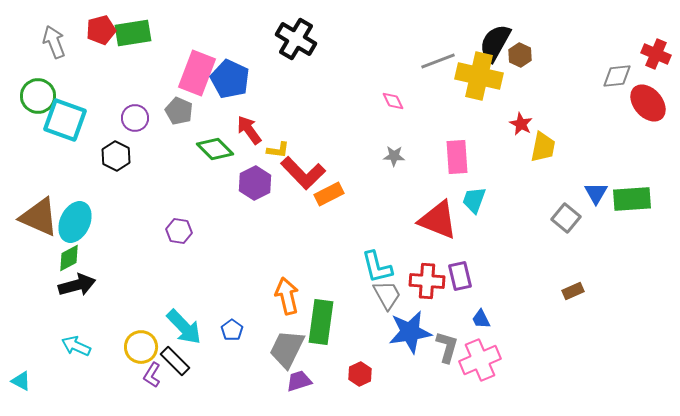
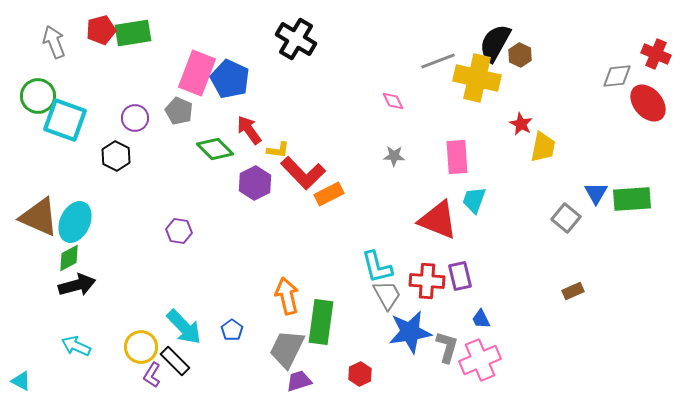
yellow cross at (479, 76): moved 2 px left, 2 px down
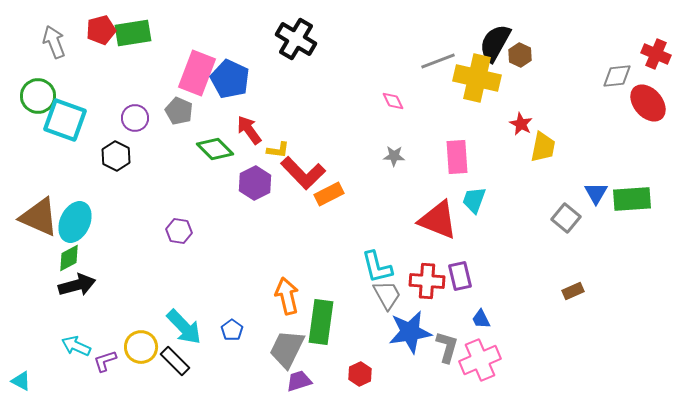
purple L-shape at (152, 375): moved 47 px left, 14 px up; rotated 40 degrees clockwise
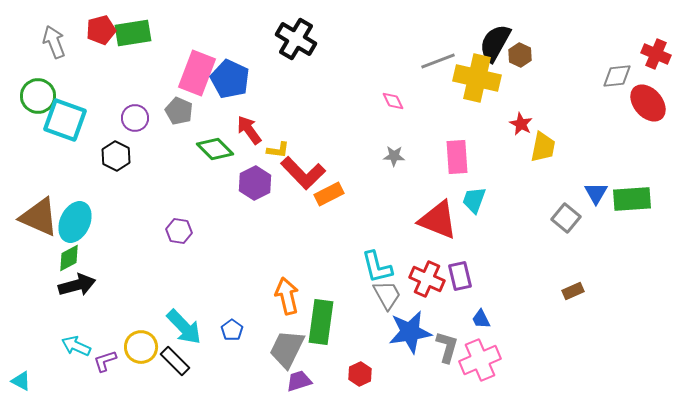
red cross at (427, 281): moved 2 px up; rotated 20 degrees clockwise
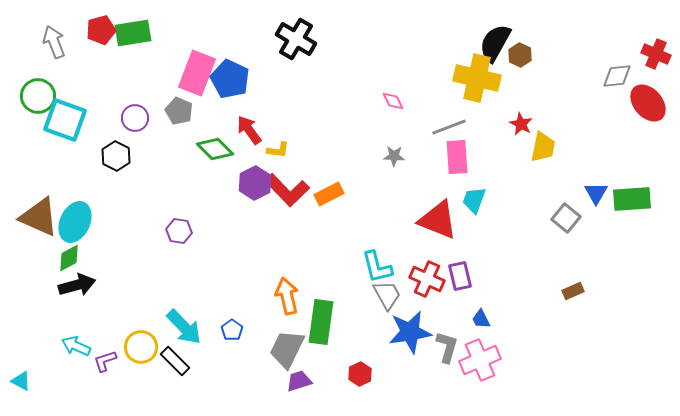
gray line at (438, 61): moved 11 px right, 66 px down
red L-shape at (303, 173): moved 16 px left, 17 px down
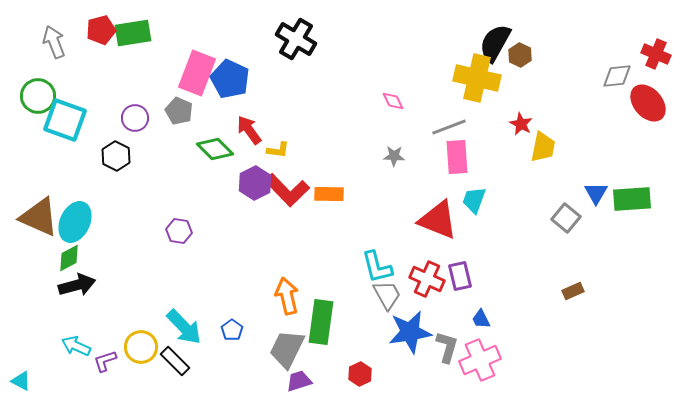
orange rectangle at (329, 194): rotated 28 degrees clockwise
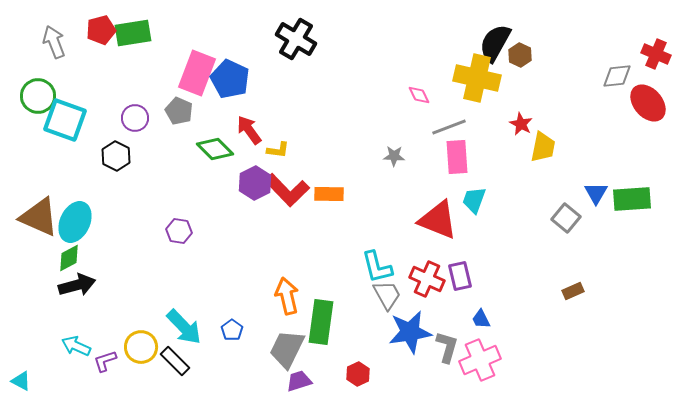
pink diamond at (393, 101): moved 26 px right, 6 px up
red hexagon at (360, 374): moved 2 px left
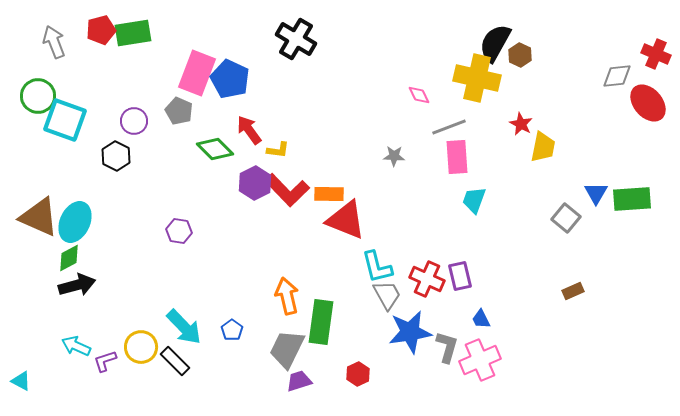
purple circle at (135, 118): moved 1 px left, 3 px down
red triangle at (438, 220): moved 92 px left
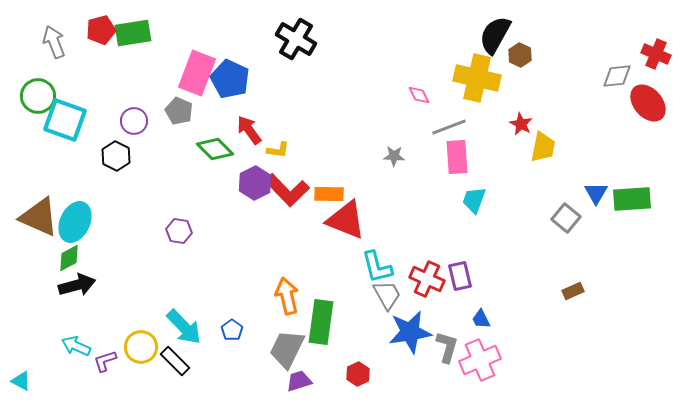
black semicircle at (495, 43): moved 8 px up
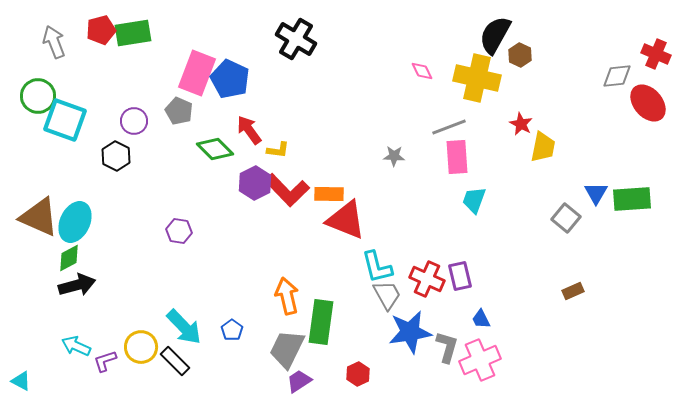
pink diamond at (419, 95): moved 3 px right, 24 px up
purple trapezoid at (299, 381): rotated 16 degrees counterclockwise
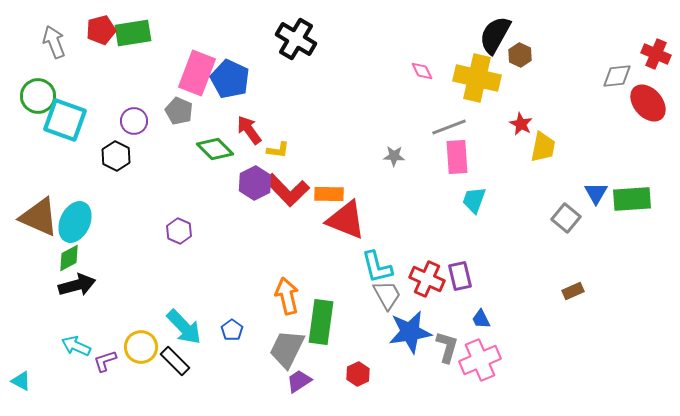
purple hexagon at (179, 231): rotated 15 degrees clockwise
